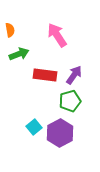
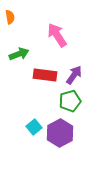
orange semicircle: moved 13 px up
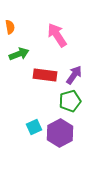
orange semicircle: moved 10 px down
cyan square: rotated 14 degrees clockwise
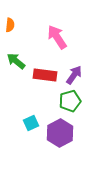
orange semicircle: moved 2 px up; rotated 16 degrees clockwise
pink arrow: moved 2 px down
green arrow: moved 3 px left, 7 px down; rotated 120 degrees counterclockwise
cyan square: moved 3 px left, 4 px up
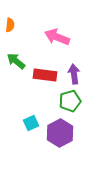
pink arrow: rotated 35 degrees counterclockwise
purple arrow: moved 1 px up; rotated 42 degrees counterclockwise
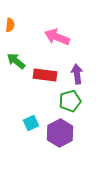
purple arrow: moved 3 px right
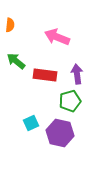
purple hexagon: rotated 20 degrees counterclockwise
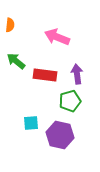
cyan square: rotated 21 degrees clockwise
purple hexagon: moved 2 px down
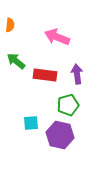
green pentagon: moved 2 px left, 4 px down
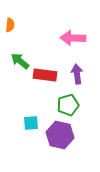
pink arrow: moved 16 px right, 1 px down; rotated 20 degrees counterclockwise
green arrow: moved 4 px right
